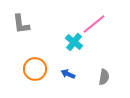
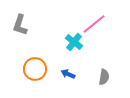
gray L-shape: moved 1 px left, 1 px down; rotated 25 degrees clockwise
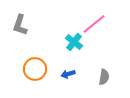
blue arrow: rotated 40 degrees counterclockwise
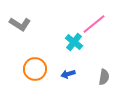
gray L-shape: moved 1 px up; rotated 75 degrees counterclockwise
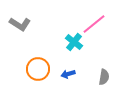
orange circle: moved 3 px right
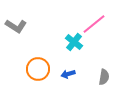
gray L-shape: moved 4 px left, 2 px down
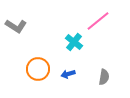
pink line: moved 4 px right, 3 px up
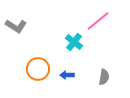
blue arrow: moved 1 px left, 1 px down; rotated 16 degrees clockwise
